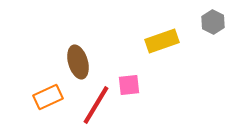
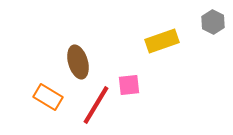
orange rectangle: rotated 56 degrees clockwise
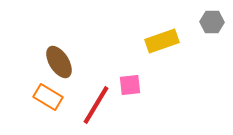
gray hexagon: moved 1 px left; rotated 25 degrees counterclockwise
brown ellipse: moved 19 px left; rotated 16 degrees counterclockwise
pink square: moved 1 px right
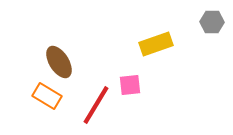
yellow rectangle: moved 6 px left, 3 px down
orange rectangle: moved 1 px left, 1 px up
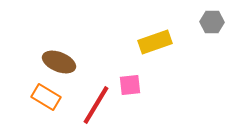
yellow rectangle: moved 1 px left, 2 px up
brown ellipse: rotated 36 degrees counterclockwise
orange rectangle: moved 1 px left, 1 px down
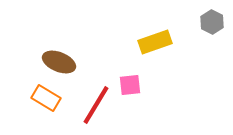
gray hexagon: rotated 25 degrees clockwise
orange rectangle: moved 1 px down
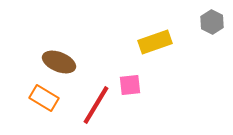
orange rectangle: moved 2 px left
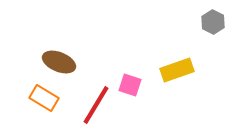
gray hexagon: moved 1 px right
yellow rectangle: moved 22 px right, 28 px down
pink square: rotated 25 degrees clockwise
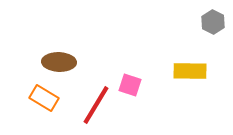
brown ellipse: rotated 20 degrees counterclockwise
yellow rectangle: moved 13 px right, 1 px down; rotated 20 degrees clockwise
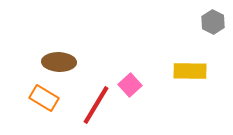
pink square: rotated 30 degrees clockwise
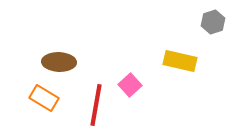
gray hexagon: rotated 15 degrees clockwise
yellow rectangle: moved 10 px left, 10 px up; rotated 12 degrees clockwise
red line: rotated 21 degrees counterclockwise
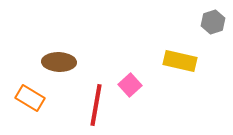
orange rectangle: moved 14 px left
